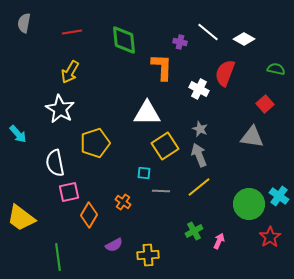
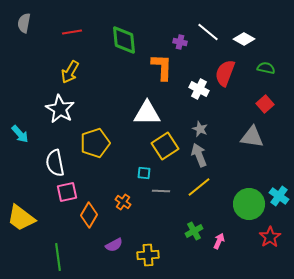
green semicircle: moved 10 px left, 1 px up
cyan arrow: moved 2 px right
pink square: moved 2 px left
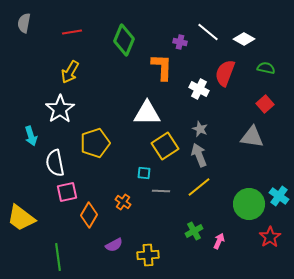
green diamond: rotated 28 degrees clockwise
white star: rotated 8 degrees clockwise
cyan arrow: moved 11 px right, 2 px down; rotated 24 degrees clockwise
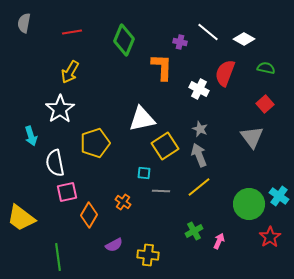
white triangle: moved 5 px left, 6 px down; rotated 12 degrees counterclockwise
gray triangle: rotated 45 degrees clockwise
yellow cross: rotated 10 degrees clockwise
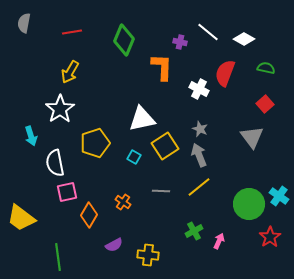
cyan square: moved 10 px left, 16 px up; rotated 24 degrees clockwise
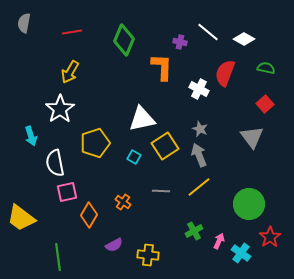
cyan cross: moved 38 px left, 57 px down
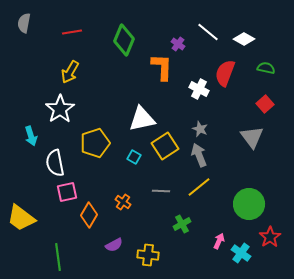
purple cross: moved 2 px left, 2 px down; rotated 24 degrees clockwise
green cross: moved 12 px left, 7 px up
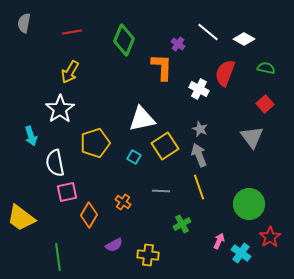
yellow line: rotated 70 degrees counterclockwise
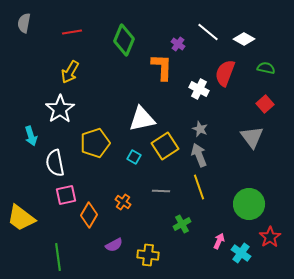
pink square: moved 1 px left, 3 px down
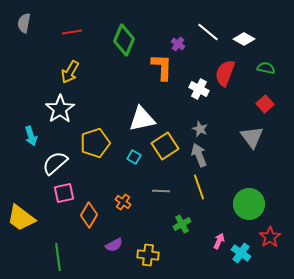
white semicircle: rotated 60 degrees clockwise
pink square: moved 2 px left, 2 px up
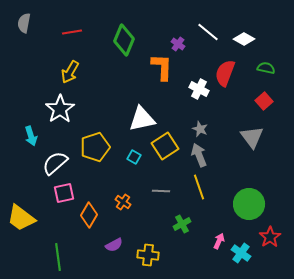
red square: moved 1 px left, 3 px up
yellow pentagon: moved 4 px down
